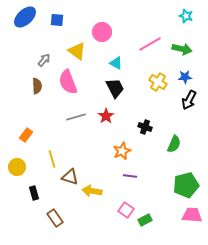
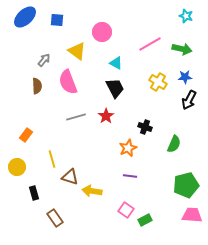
orange star: moved 6 px right, 3 px up
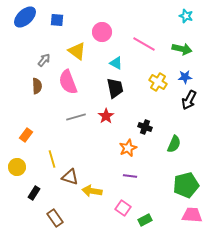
pink line: moved 6 px left; rotated 60 degrees clockwise
black trapezoid: rotated 15 degrees clockwise
black rectangle: rotated 48 degrees clockwise
pink square: moved 3 px left, 2 px up
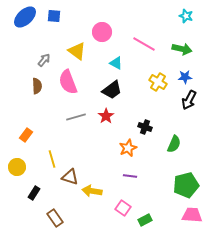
blue square: moved 3 px left, 4 px up
black trapezoid: moved 3 px left, 2 px down; rotated 65 degrees clockwise
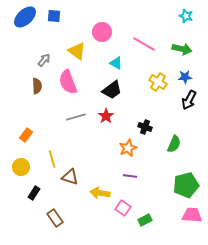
yellow circle: moved 4 px right
yellow arrow: moved 8 px right, 2 px down
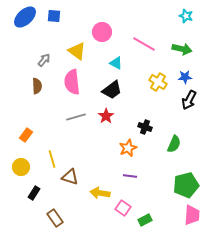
pink semicircle: moved 4 px right; rotated 15 degrees clockwise
pink trapezoid: rotated 90 degrees clockwise
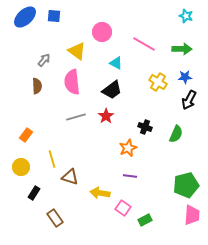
green arrow: rotated 12 degrees counterclockwise
green semicircle: moved 2 px right, 10 px up
